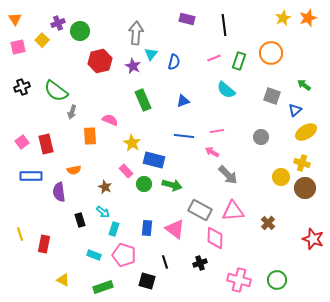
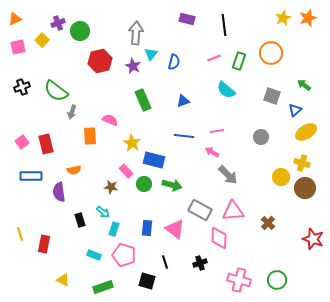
orange triangle at (15, 19): rotated 40 degrees clockwise
brown star at (105, 187): moved 6 px right; rotated 16 degrees counterclockwise
pink diamond at (215, 238): moved 4 px right
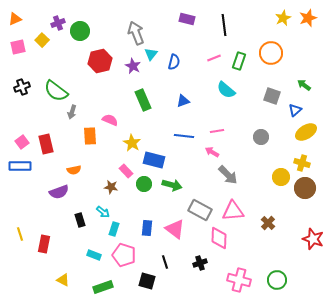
gray arrow at (136, 33): rotated 25 degrees counterclockwise
blue rectangle at (31, 176): moved 11 px left, 10 px up
purple semicircle at (59, 192): rotated 102 degrees counterclockwise
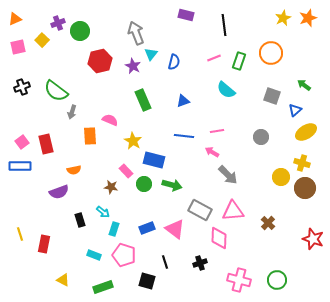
purple rectangle at (187, 19): moved 1 px left, 4 px up
yellow star at (132, 143): moved 1 px right, 2 px up
blue rectangle at (147, 228): rotated 63 degrees clockwise
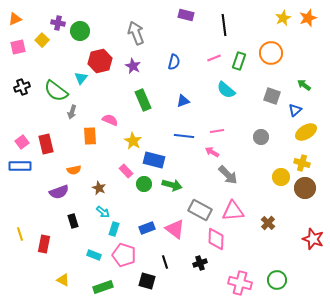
purple cross at (58, 23): rotated 32 degrees clockwise
cyan triangle at (151, 54): moved 70 px left, 24 px down
brown star at (111, 187): moved 12 px left, 1 px down; rotated 16 degrees clockwise
black rectangle at (80, 220): moved 7 px left, 1 px down
pink diamond at (219, 238): moved 3 px left, 1 px down
pink cross at (239, 280): moved 1 px right, 3 px down
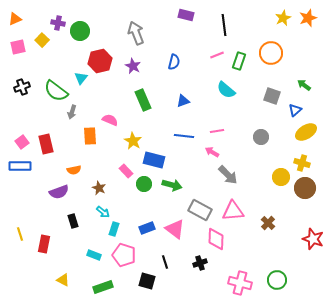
pink line at (214, 58): moved 3 px right, 3 px up
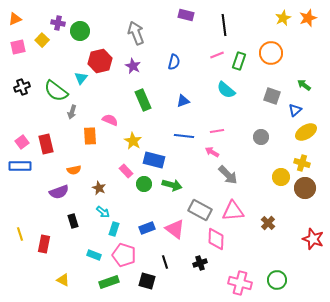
green rectangle at (103, 287): moved 6 px right, 5 px up
